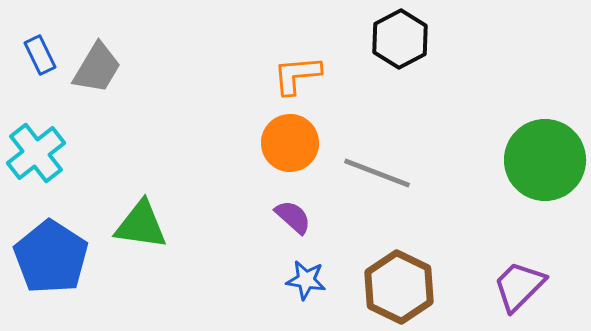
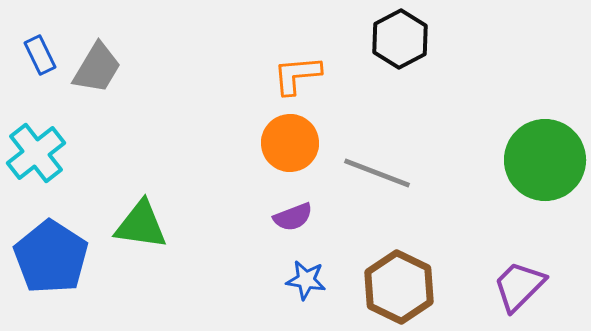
purple semicircle: rotated 117 degrees clockwise
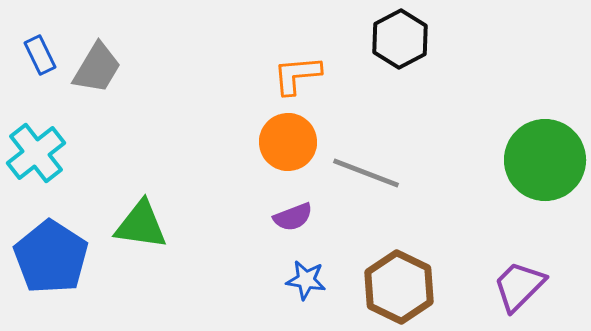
orange circle: moved 2 px left, 1 px up
gray line: moved 11 px left
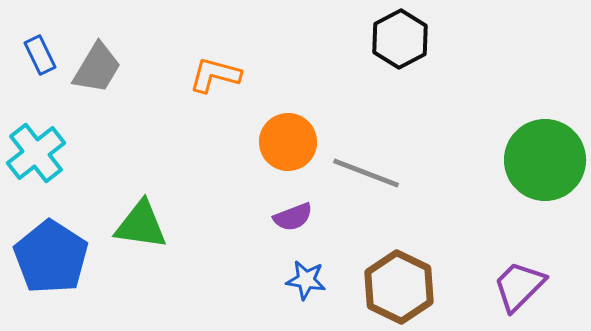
orange L-shape: moved 82 px left; rotated 20 degrees clockwise
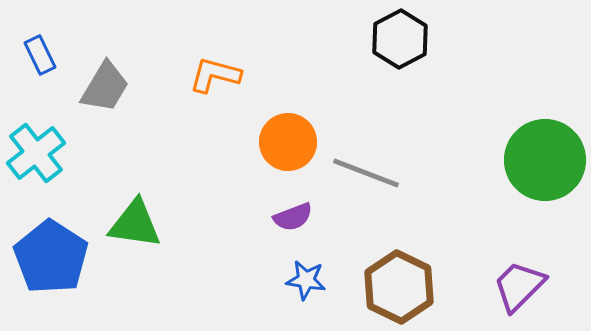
gray trapezoid: moved 8 px right, 19 px down
green triangle: moved 6 px left, 1 px up
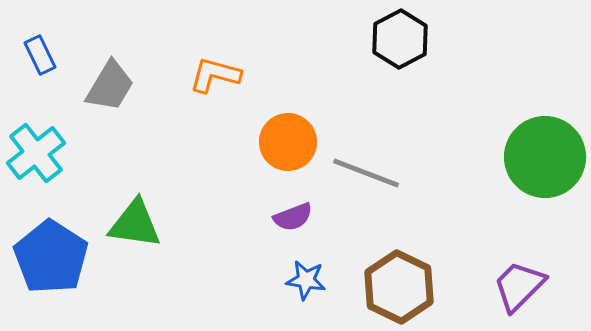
gray trapezoid: moved 5 px right, 1 px up
green circle: moved 3 px up
